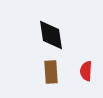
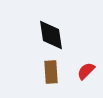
red semicircle: rotated 42 degrees clockwise
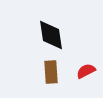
red semicircle: rotated 18 degrees clockwise
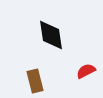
brown rectangle: moved 16 px left, 9 px down; rotated 10 degrees counterclockwise
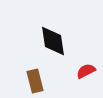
black diamond: moved 2 px right, 6 px down
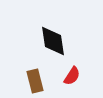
red semicircle: moved 14 px left, 5 px down; rotated 150 degrees clockwise
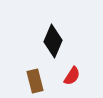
black diamond: rotated 32 degrees clockwise
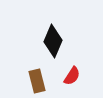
brown rectangle: moved 2 px right
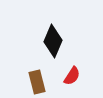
brown rectangle: moved 1 px down
